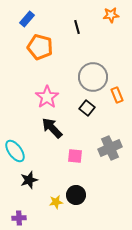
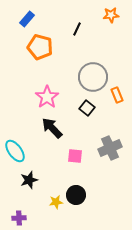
black line: moved 2 px down; rotated 40 degrees clockwise
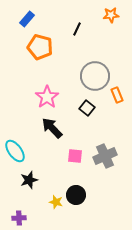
gray circle: moved 2 px right, 1 px up
gray cross: moved 5 px left, 8 px down
yellow star: rotated 24 degrees clockwise
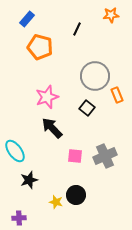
pink star: rotated 15 degrees clockwise
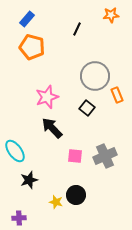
orange pentagon: moved 8 px left
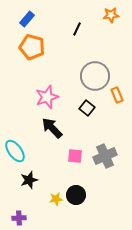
yellow star: moved 3 px up; rotated 24 degrees counterclockwise
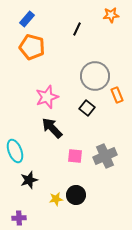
cyan ellipse: rotated 15 degrees clockwise
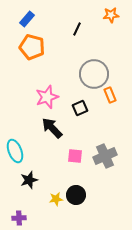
gray circle: moved 1 px left, 2 px up
orange rectangle: moved 7 px left
black square: moved 7 px left; rotated 28 degrees clockwise
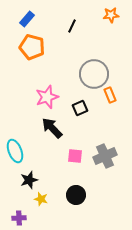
black line: moved 5 px left, 3 px up
yellow star: moved 15 px left; rotated 24 degrees clockwise
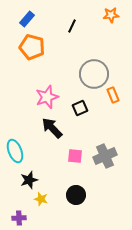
orange rectangle: moved 3 px right
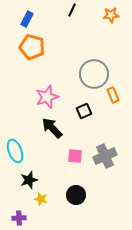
blue rectangle: rotated 14 degrees counterclockwise
black line: moved 16 px up
black square: moved 4 px right, 3 px down
